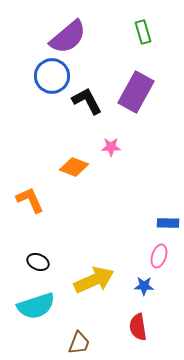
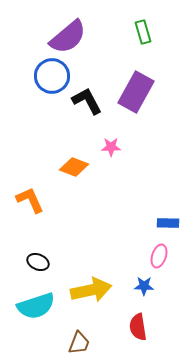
yellow arrow: moved 3 px left, 10 px down; rotated 12 degrees clockwise
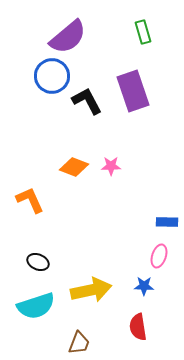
purple rectangle: moved 3 px left, 1 px up; rotated 48 degrees counterclockwise
pink star: moved 19 px down
blue rectangle: moved 1 px left, 1 px up
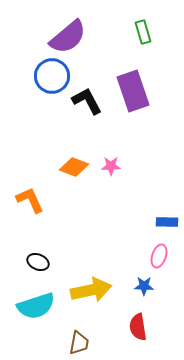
brown trapezoid: rotated 10 degrees counterclockwise
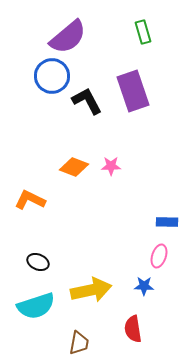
orange L-shape: rotated 40 degrees counterclockwise
red semicircle: moved 5 px left, 2 px down
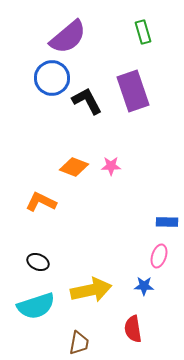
blue circle: moved 2 px down
orange L-shape: moved 11 px right, 2 px down
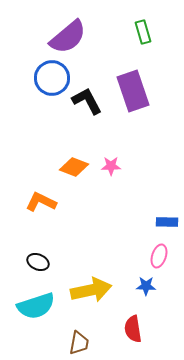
blue star: moved 2 px right
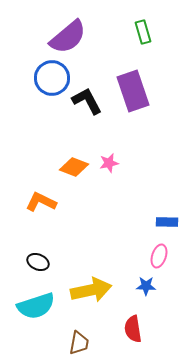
pink star: moved 2 px left, 3 px up; rotated 12 degrees counterclockwise
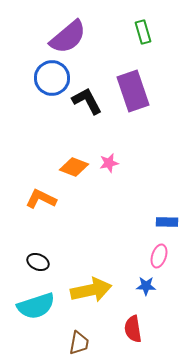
orange L-shape: moved 3 px up
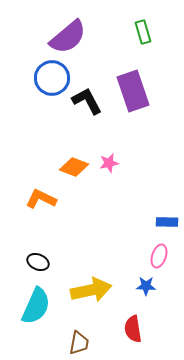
cyan semicircle: rotated 48 degrees counterclockwise
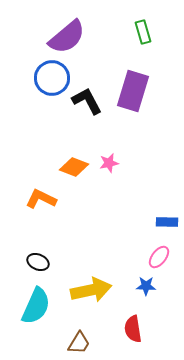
purple semicircle: moved 1 px left
purple rectangle: rotated 36 degrees clockwise
pink ellipse: moved 1 px down; rotated 20 degrees clockwise
brown trapezoid: rotated 20 degrees clockwise
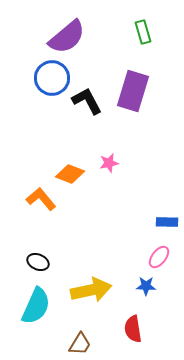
orange diamond: moved 4 px left, 7 px down
orange L-shape: rotated 24 degrees clockwise
brown trapezoid: moved 1 px right, 1 px down
